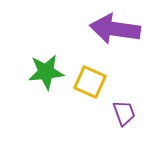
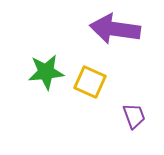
purple trapezoid: moved 10 px right, 3 px down
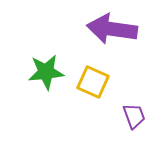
purple arrow: moved 3 px left
yellow square: moved 3 px right
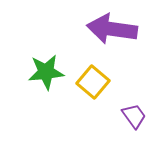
yellow square: rotated 16 degrees clockwise
purple trapezoid: rotated 16 degrees counterclockwise
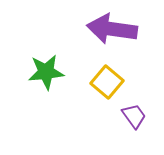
yellow square: moved 14 px right
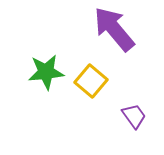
purple arrow: moved 2 px right; rotated 42 degrees clockwise
yellow square: moved 16 px left, 1 px up
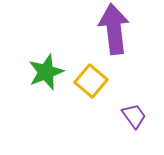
purple arrow: rotated 33 degrees clockwise
green star: rotated 15 degrees counterclockwise
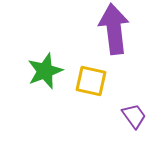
green star: moved 1 px left, 1 px up
yellow square: rotated 28 degrees counterclockwise
